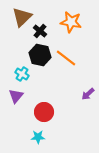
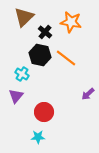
brown triangle: moved 2 px right
black cross: moved 5 px right, 1 px down
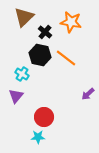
red circle: moved 5 px down
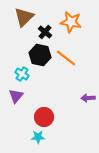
purple arrow: moved 4 px down; rotated 40 degrees clockwise
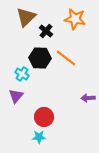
brown triangle: moved 2 px right
orange star: moved 4 px right, 3 px up
black cross: moved 1 px right, 1 px up
black hexagon: moved 3 px down; rotated 10 degrees counterclockwise
cyan star: moved 1 px right
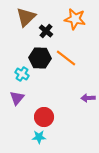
purple triangle: moved 1 px right, 2 px down
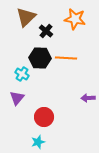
orange line: rotated 35 degrees counterclockwise
cyan star: moved 1 px left, 5 px down; rotated 16 degrees counterclockwise
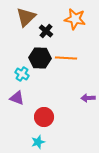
purple triangle: rotated 49 degrees counterclockwise
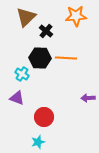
orange star: moved 1 px right, 3 px up; rotated 15 degrees counterclockwise
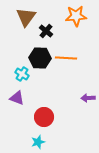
brown triangle: rotated 10 degrees counterclockwise
